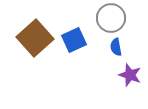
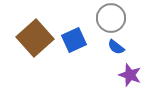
blue semicircle: rotated 42 degrees counterclockwise
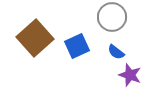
gray circle: moved 1 px right, 1 px up
blue square: moved 3 px right, 6 px down
blue semicircle: moved 5 px down
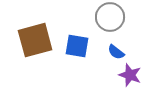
gray circle: moved 2 px left
brown square: moved 2 px down; rotated 27 degrees clockwise
blue square: rotated 35 degrees clockwise
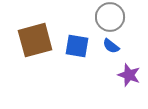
blue semicircle: moved 5 px left, 6 px up
purple star: moved 1 px left
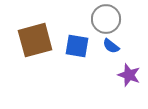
gray circle: moved 4 px left, 2 px down
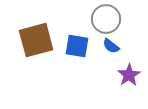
brown square: moved 1 px right
purple star: rotated 20 degrees clockwise
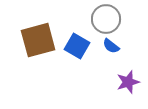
brown square: moved 2 px right
blue square: rotated 20 degrees clockwise
purple star: moved 1 px left, 7 px down; rotated 15 degrees clockwise
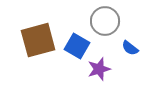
gray circle: moved 1 px left, 2 px down
blue semicircle: moved 19 px right, 2 px down
purple star: moved 29 px left, 13 px up
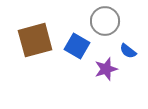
brown square: moved 3 px left
blue semicircle: moved 2 px left, 3 px down
purple star: moved 7 px right
